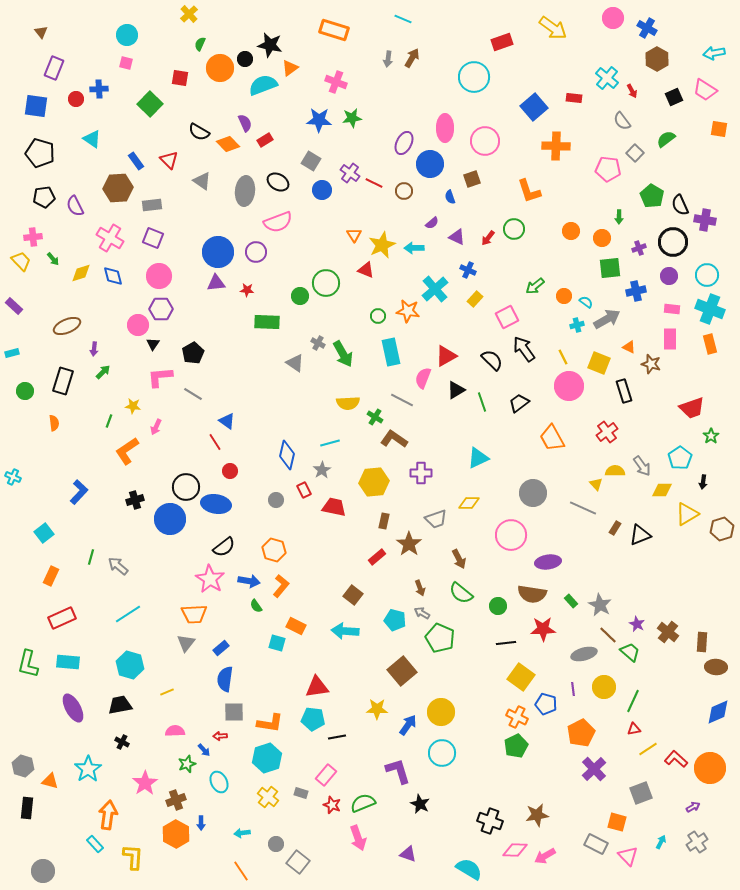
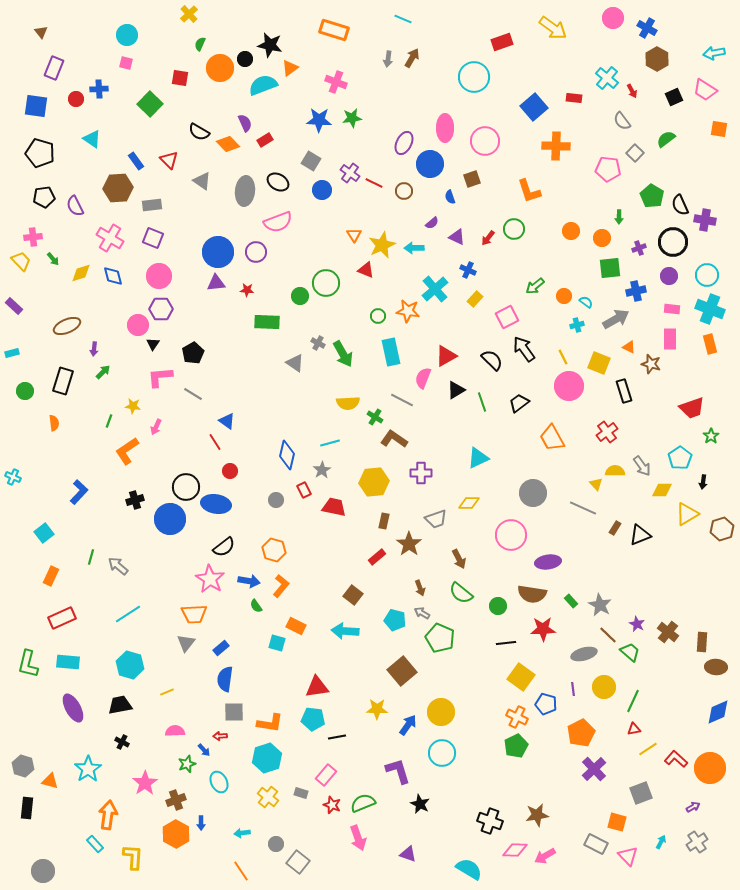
gray arrow at (607, 319): moved 9 px right
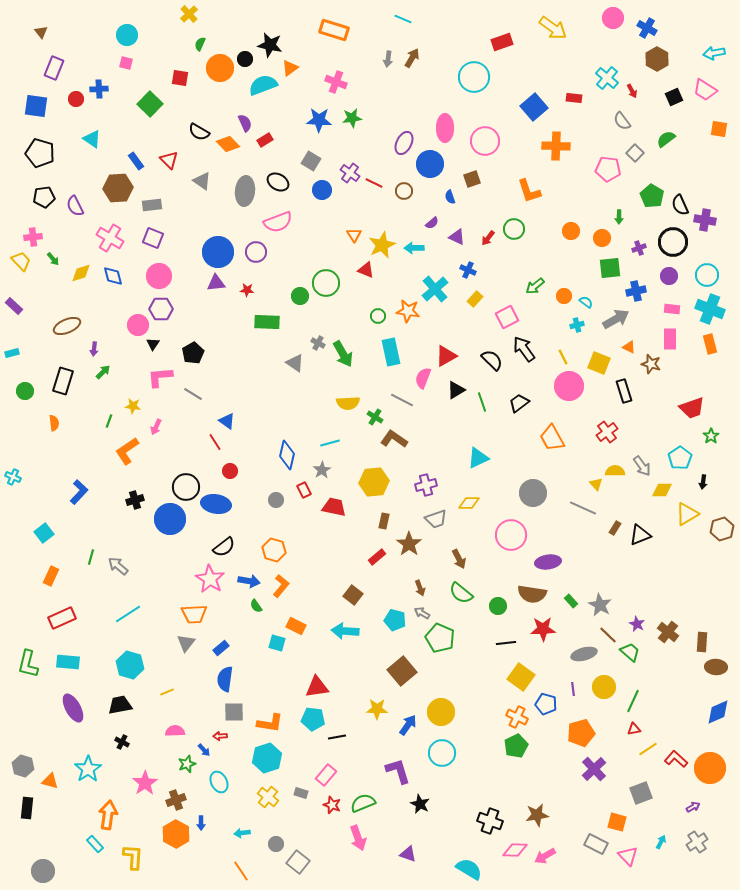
purple cross at (421, 473): moved 5 px right, 12 px down; rotated 15 degrees counterclockwise
orange pentagon at (581, 733): rotated 12 degrees clockwise
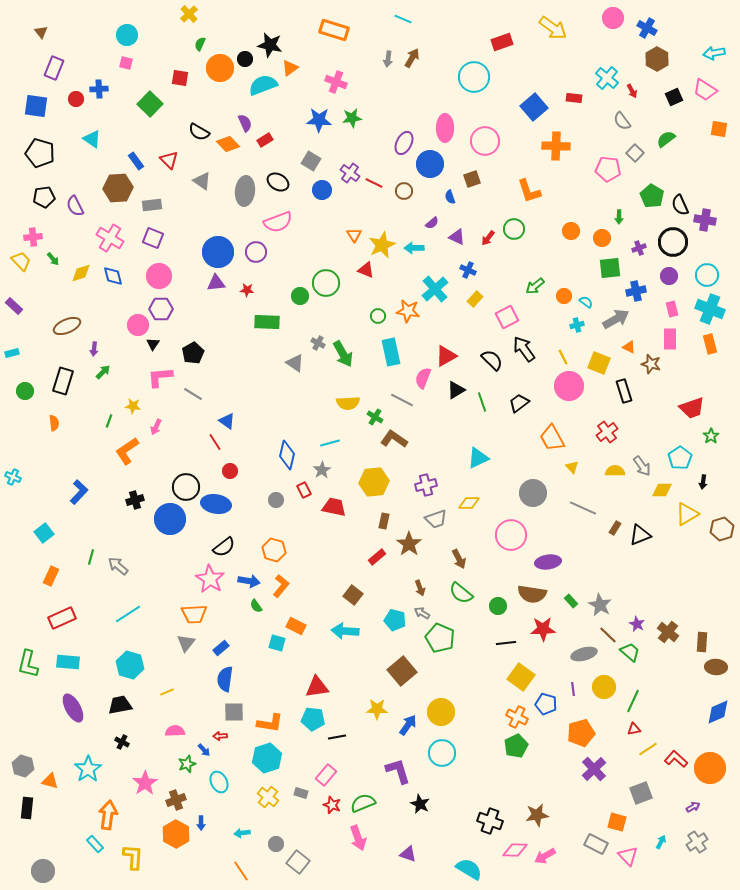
pink rectangle at (672, 309): rotated 70 degrees clockwise
yellow triangle at (596, 484): moved 24 px left, 17 px up
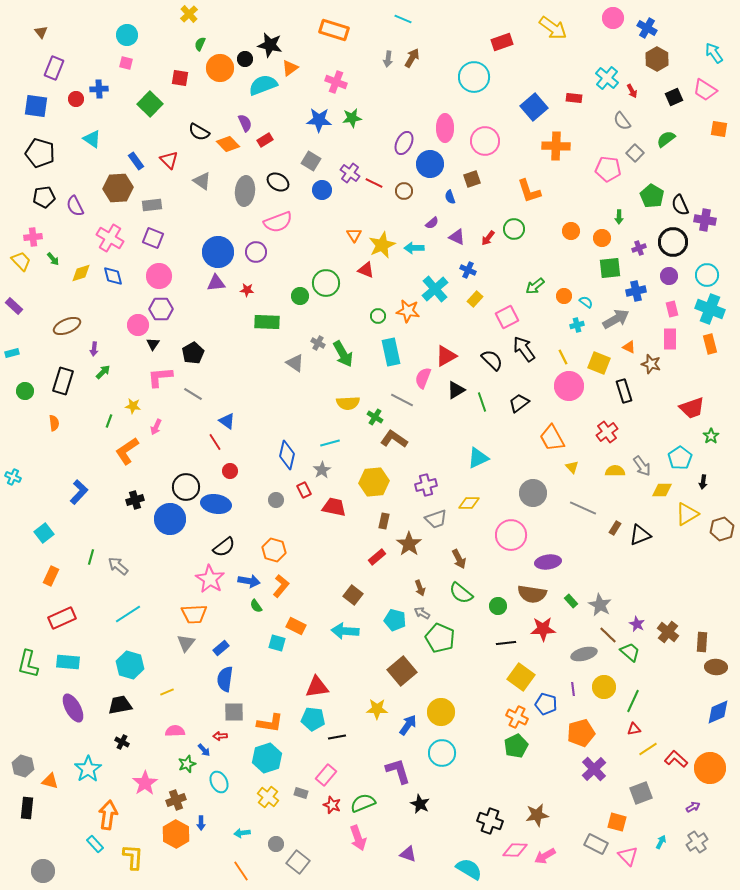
cyan arrow at (714, 53): rotated 65 degrees clockwise
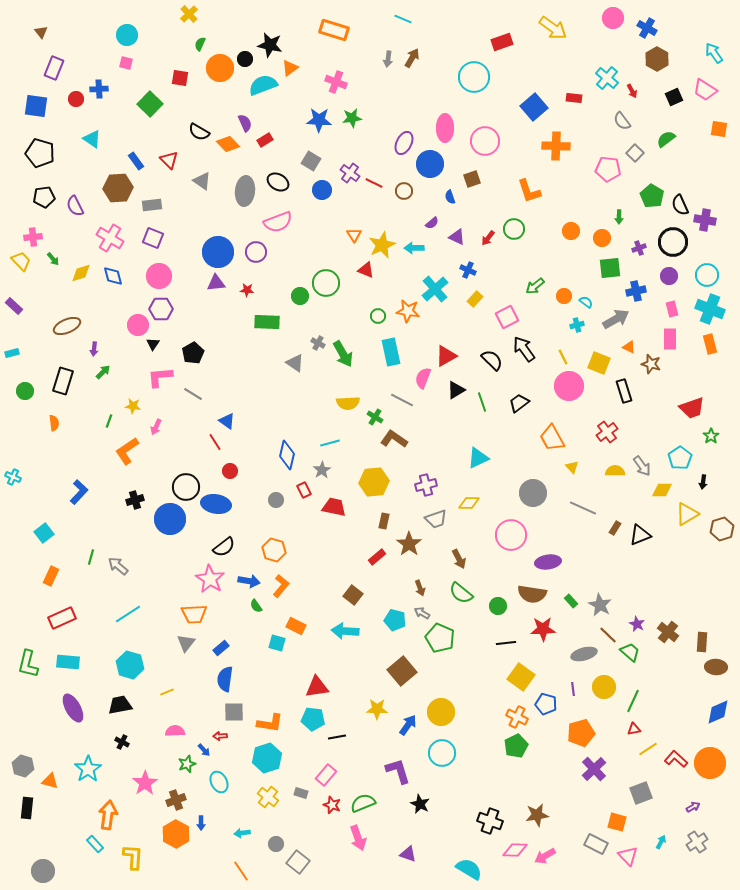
orange circle at (710, 768): moved 5 px up
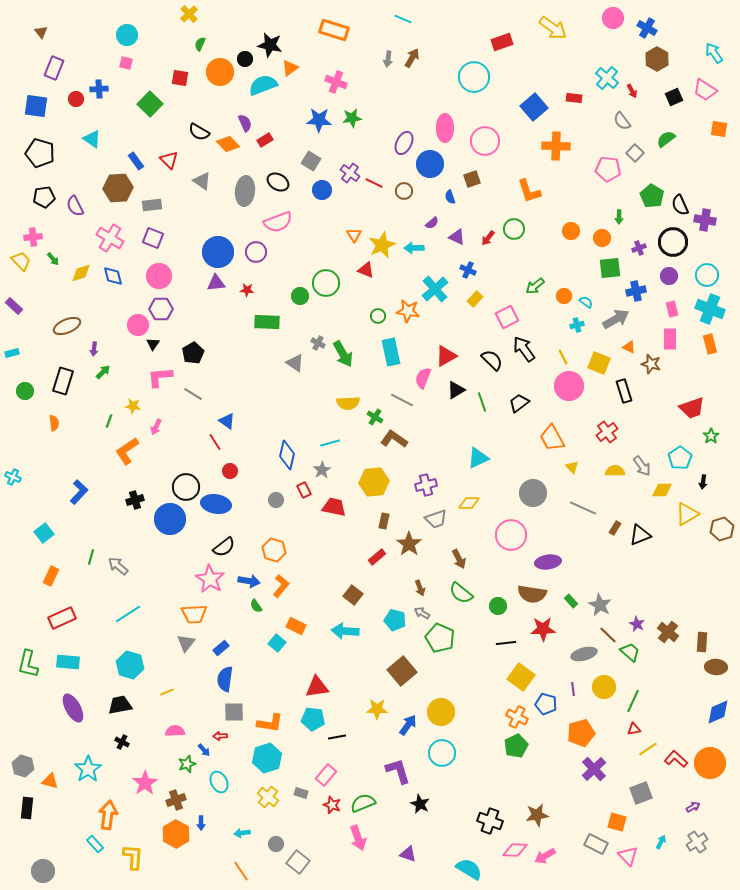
orange circle at (220, 68): moved 4 px down
cyan square at (277, 643): rotated 24 degrees clockwise
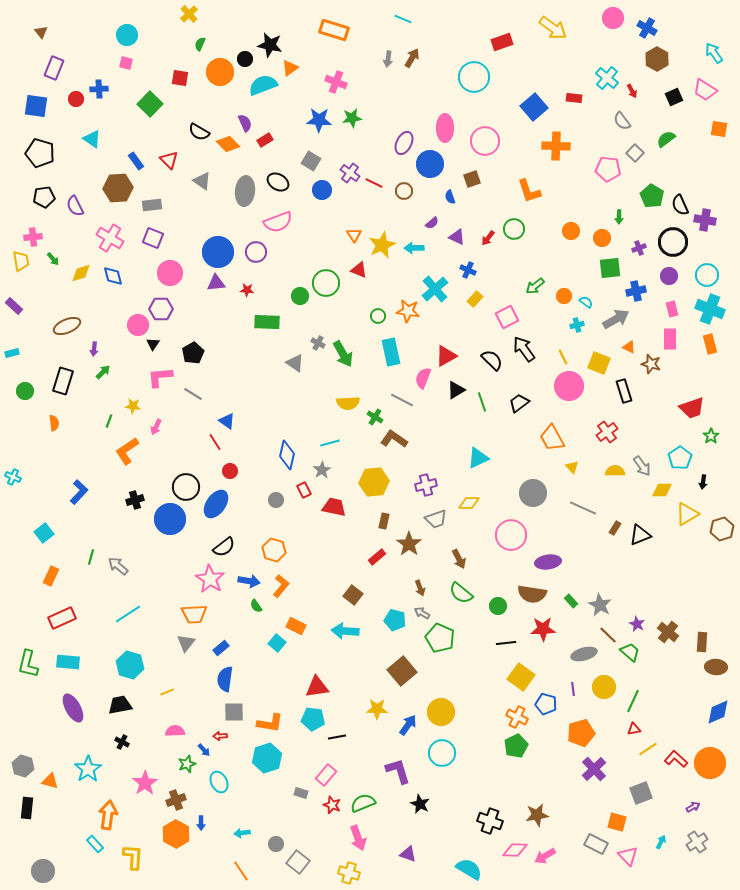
yellow trapezoid at (21, 261): rotated 35 degrees clockwise
red triangle at (366, 270): moved 7 px left
pink circle at (159, 276): moved 11 px right, 3 px up
blue ellipse at (216, 504): rotated 64 degrees counterclockwise
yellow cross at (268, 797): moved 81 px right, 76 px down; rotated 20 degrees counterclockwise
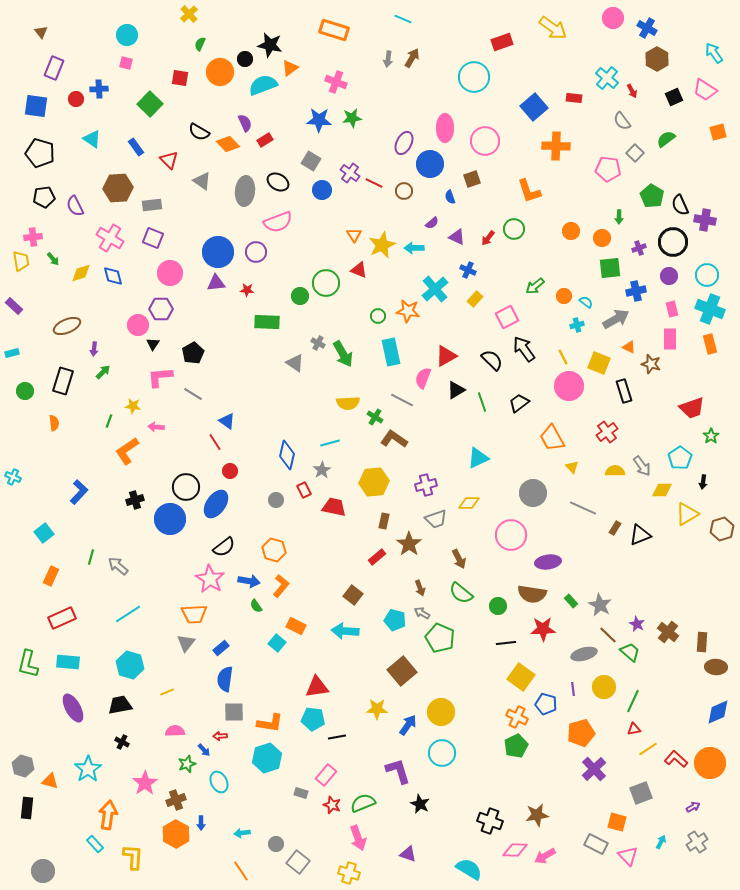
orange square at (719, 129): moved 1 px left, 3 px down; rotated 24 degrees counterclockwise
blue rectangle at (136, 161): moved 14 px up
pink arrow at (156, 427): rotated 70 degrees clockwise
